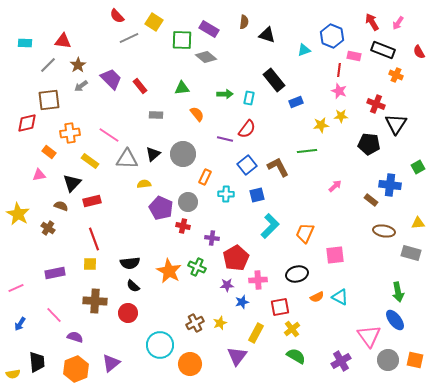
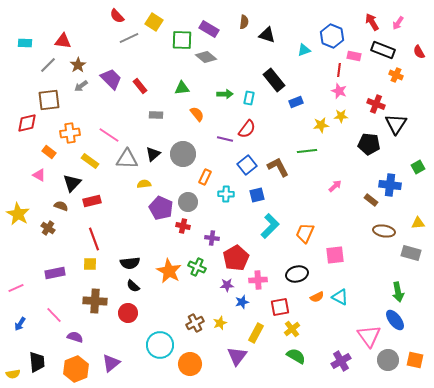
pink triangle at (39, 175): rotated 40 degrees clockwise
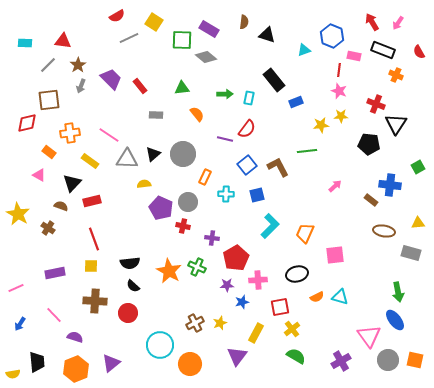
red semicircle at (117, 16): rotated 77 degrees counterclockwise
gray arrow at (81, 86): rotated 32 degrees counterclockwise
yellow square at (90, 264): moved 1 px right, 2 px down
cyan triangle at (340, 297): rotated 12 degrees counterclockwise
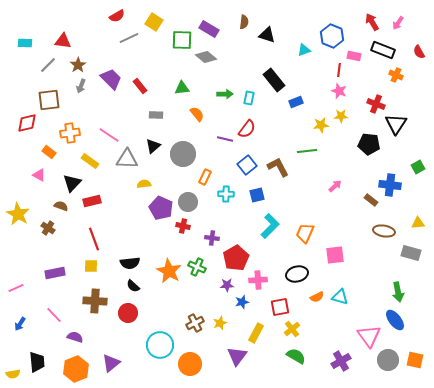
black triangle at (153, 154): moved 8 px up
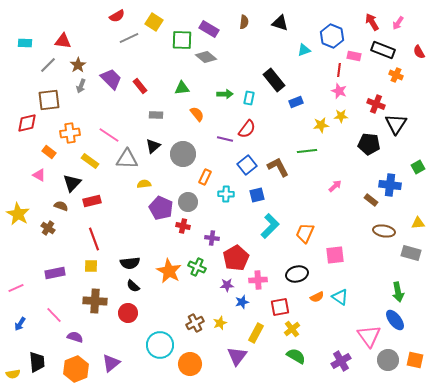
black triangle at (267, 35): moved 13 px right, 12 px up
cyan triangle at (340, 297): rotated 18 degrees clockwise
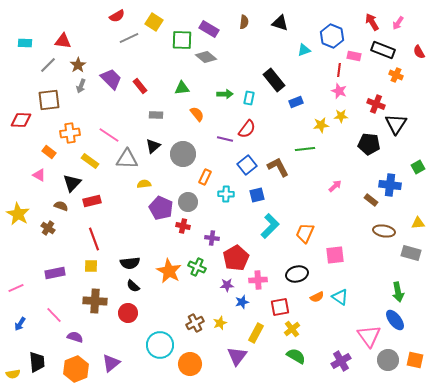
red diamond at (27, 123): moved 6 px left, 3 px up; rotated 15 degrees clockwise
green line at (307, 151): moved 2 px left, 2 px up
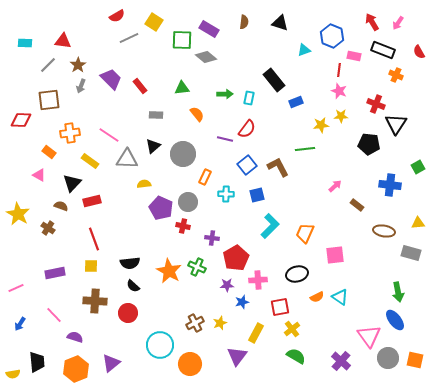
brown rectangle at (371, 200): moved 14 px left, 5 px down
gray circle at (388, 360): moved 2 px up
purple cross at (341, 361): rotated 18 degrees counterclockwise
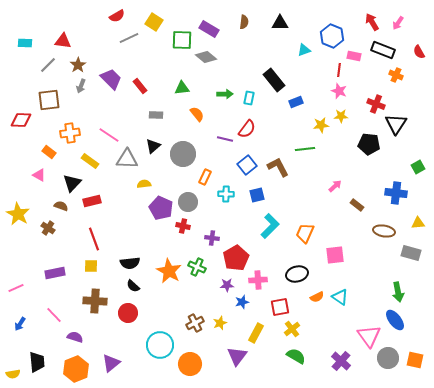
black triangle at (280, 23): rotated 18 degrees counterclockwise
blue cross at (390, 185): moved 6 px right, 8 px down
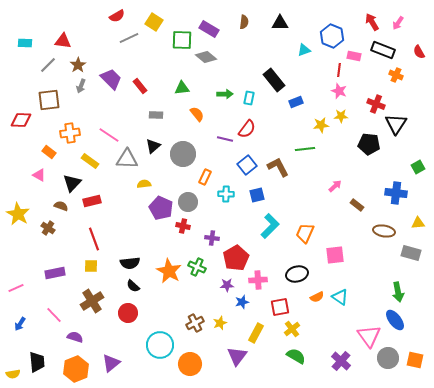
brown cross at (95, 301): moved 3 px left; rotated 35 degrees counterclockwise
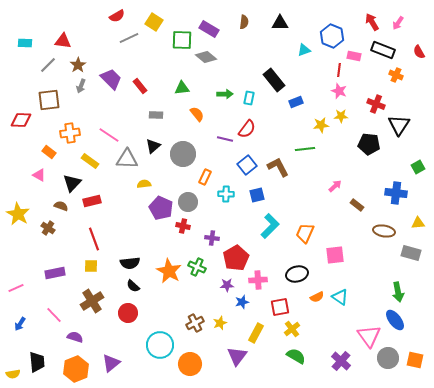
black triangle at (396, 124): moved 3 px right, 1 px down
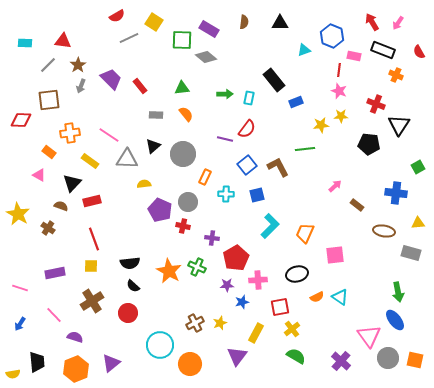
orange semicircle at (197, 114): moved 11 px left
purple pentagon at (161, 208): moved 1 px left, 2 px down
pink line at (16, 288): moved 4 px right; rotated 42 degrees clockwise
